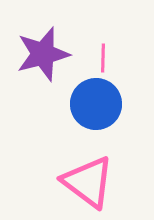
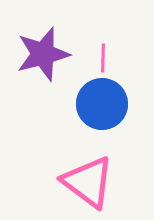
blue circle: moved 6 px right
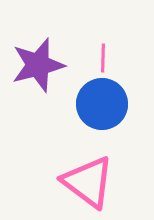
purple star: moved 5 px left, 11 px down
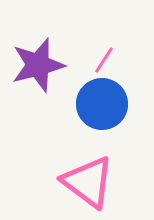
pink line: moved 1 px right, 2 px down; rotated 32 degrees clockwise
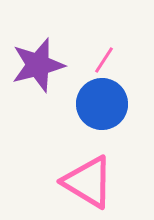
pink triangle: rotated 6 degrees counterclockwise
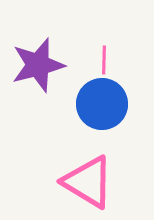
pink line: rotated 32 degrees counterclockwise
